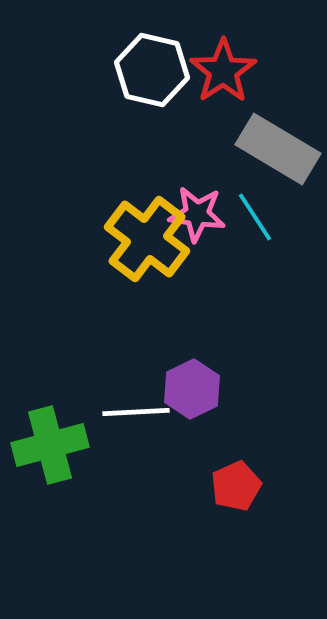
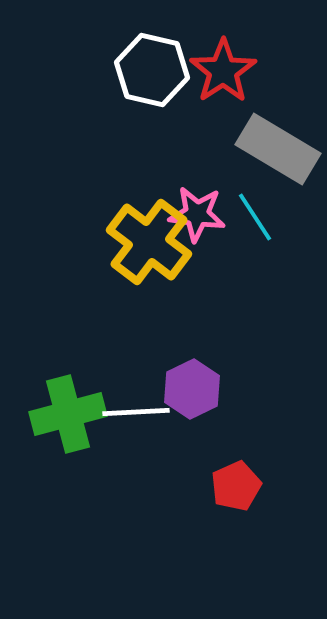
yellow cross: moved 2 px right, 3 px down
green cross: moved 18 px right, 31 px up
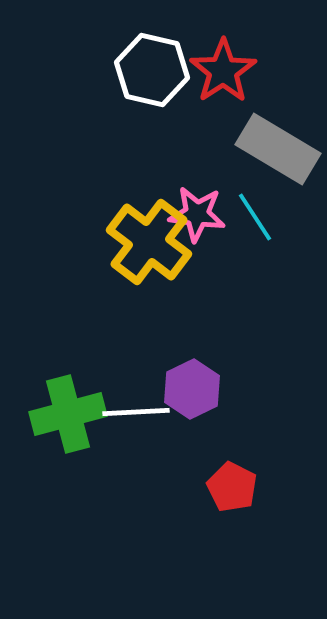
red pentagon: moved 4 px left, 1 px down; rotated 21 degrees counterclockwise
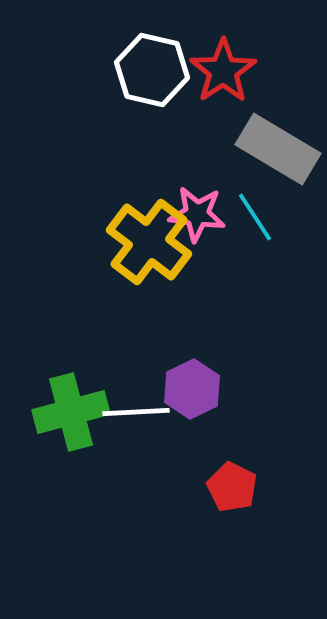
green cross: moved 3 px right, 2 px up
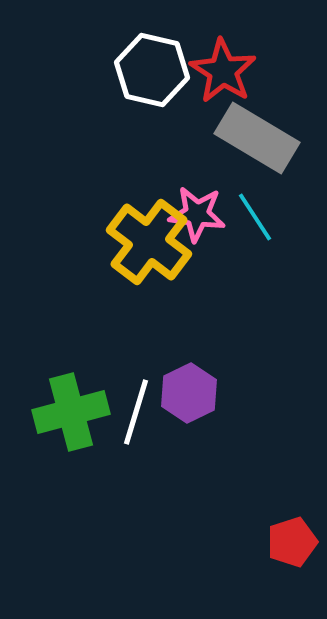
red star: rotated 6 degrees counterclockwise
gray rectangle: moved 21 px left, 11 px up
purple hexagon: moved 3 px left, 4 px down
white line: rotated 70 degrees counterclockwise
red pentagon: moved 60 px right, 55 px down; rotated 27 degrees clockwise
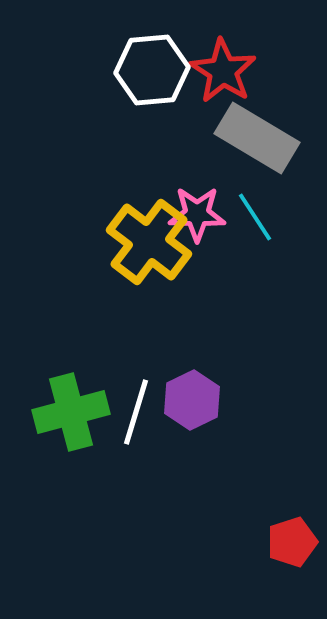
white hexagon: rotated 18 degrees counterclockwise
pink star: rotated 6 degrees counterclockwise
purple hexagon: moved 3 px right, 7 px down
